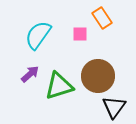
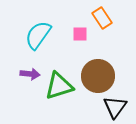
purple arrow: rotated 48 degrees clockwise
black triangle: moved 1 px right
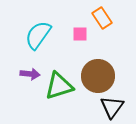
black triangle: moved 3 px left
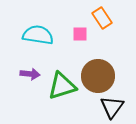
cyan semicircle: rotated 64 degrees clockwise
green triangle: moved 3 px right
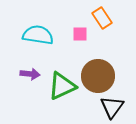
green triangle: rotated 8 degrees counterclockwise
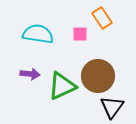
cyan semicircle: moved 1 px up
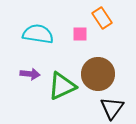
brown circle: moved 2 px up
black triangle: moved 1 px down
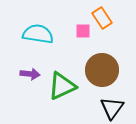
pink square: moved 3 px right, 3 px up
brown circle: moved 4 px right, 4 px up
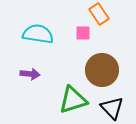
orange rectangle: moved 3 px left, 4 px up
pink square: moved 2 px down
green triangle: moved 11 px right, 14 px down; rotated 8 degrees clockwise
black triangle: rotated 20 degrees counterclockwise
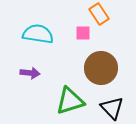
brown circle: moved 1 px left, 2 px up
purple arrow: moved 1 px up
green triangle: moved 3 px left, 1 px down
